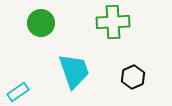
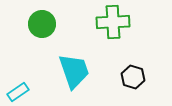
green circle: moved 1 px right, 1 px down
black hexagon: rotated 20 degrees counterclockwise
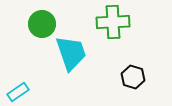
cyan trapezoid: moved 3 px left, 18 px up
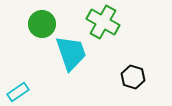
green cross: moved 10 px left; rotated 32 degrees clockwise
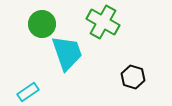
cyan trapezoid: moved 4 px left
cyan rectangle: moved 10 px right
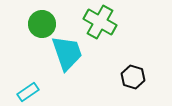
green cross: moved 3 px left
